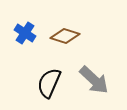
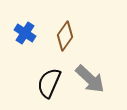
brown diamond: rotated 72 degrees counterclockwise
gray arrow: moved 4 px left, 1 px up
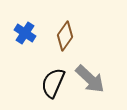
black semicircle: moved 4 px right
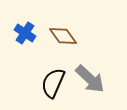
brown diamond: moved 2 px left; rotated 72 degrees counterclockwise
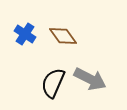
blue cross: moved 1 px down
gray arrow: rotated 16 degrees counterclockwise
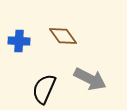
blue cross: moved 6 px left, 7 px down; rotated 30 degrees counterclockwise
black semicircle: moved 9 px left, 6 px down
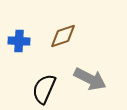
brown diamond: rotated 72 degrees counterclockwise
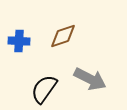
black semicircle: rotated 12 degrees clockwise
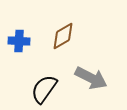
brown diamond: rotated 12 degrees counterclockwise
gray arrow: moved 1 px right, 1 px up
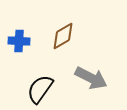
black semicircle: moved 4 px left
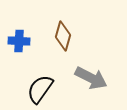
brown diamond: rotated 44 degrees counterclockwise
